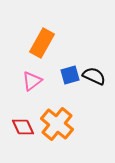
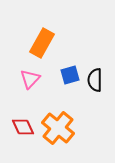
black semicircle: moved 1 px right, 4 px down; rotated 115 degrees counterclockwise
pink triangle: moved 2 px left, 2 px up; rotated 10 degrees counterclockwise
orange cross: moved 1 px right, 4 px down
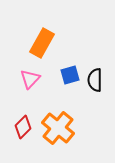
red diamond: rotated 70 degrees clockwise
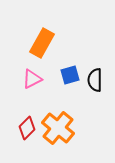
pink triangle: moved 2 px right; rotated 20 degrees clockwise
red diamond: moved 4 px right, 1 px down
